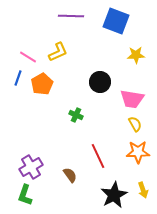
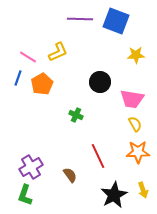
purple line: moved 9 px right, 3 px down
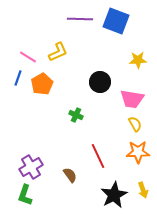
yellow star: moved 2 px right, 5 px down
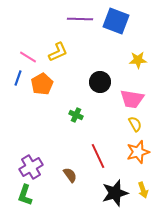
orange star: rotated 15 degrees counterclockwise
black star: moved 1 px right, 2 px up; rotated 12 degrees clockwise
